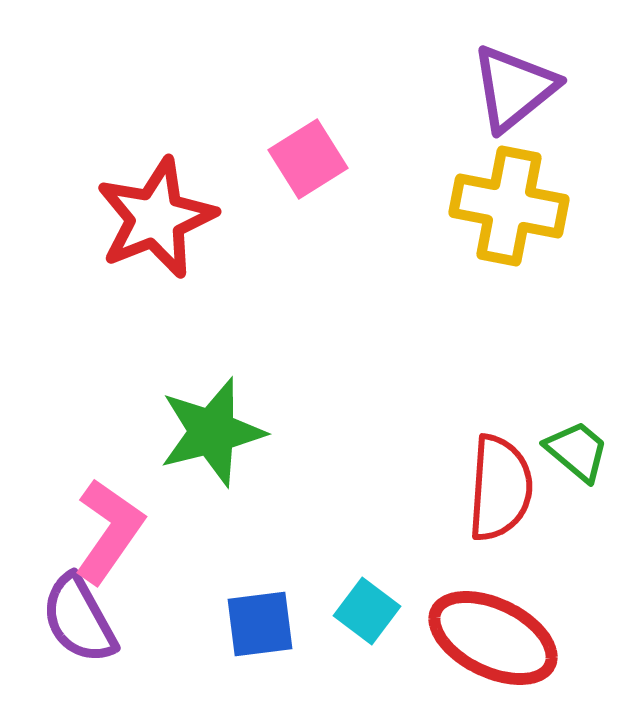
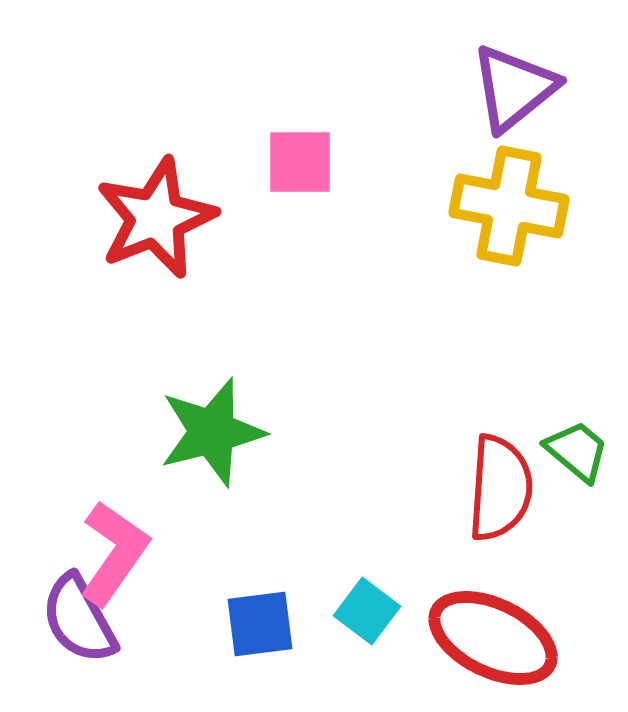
pink square: moved 8 px left, 3 px down; rotated 32 degrees clockwise
pink L-shape: moved 5 px right, 22 px down
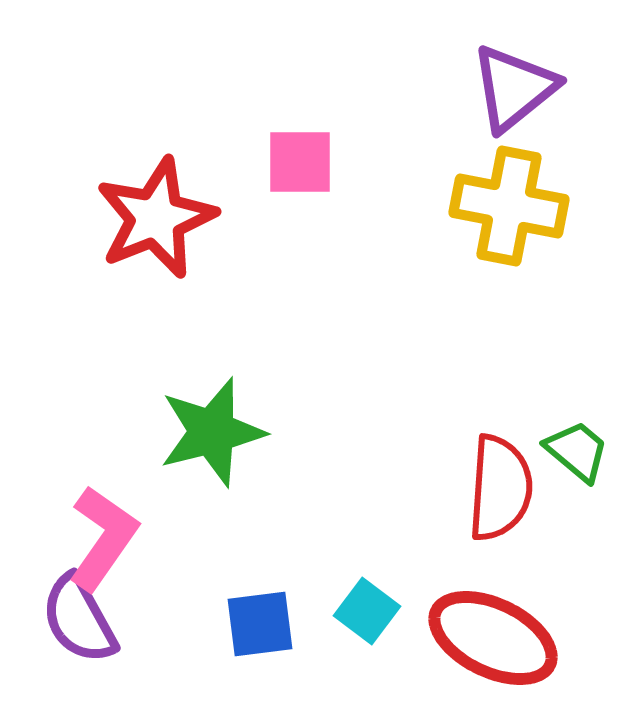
pink L-shape: moved 11 px left, 15 px up
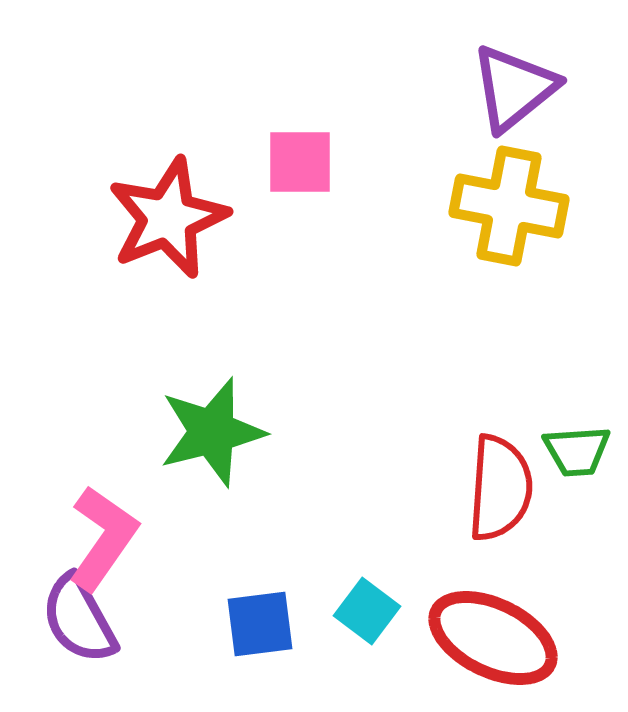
red star: moved 12 px right
green trapezoid: rotated 136 degrees clockwise
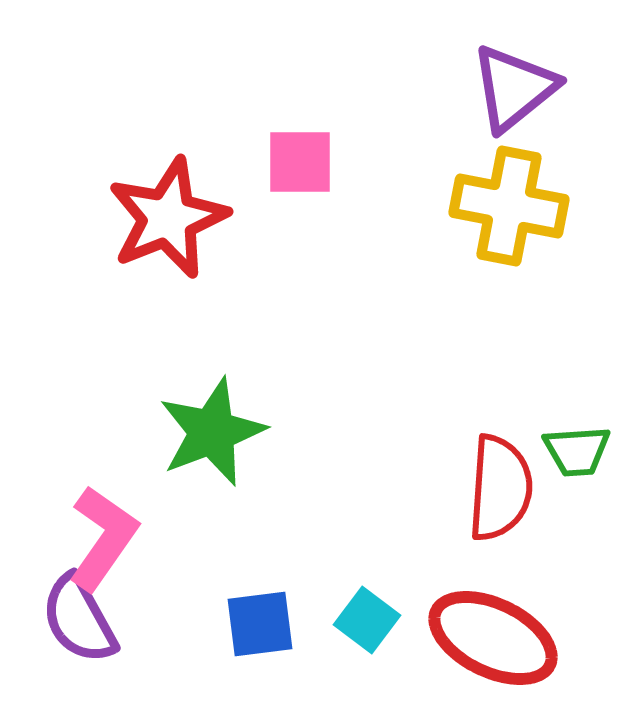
green star: rotated 7 degrees counterclockwise
cyan square: moved 9 px down
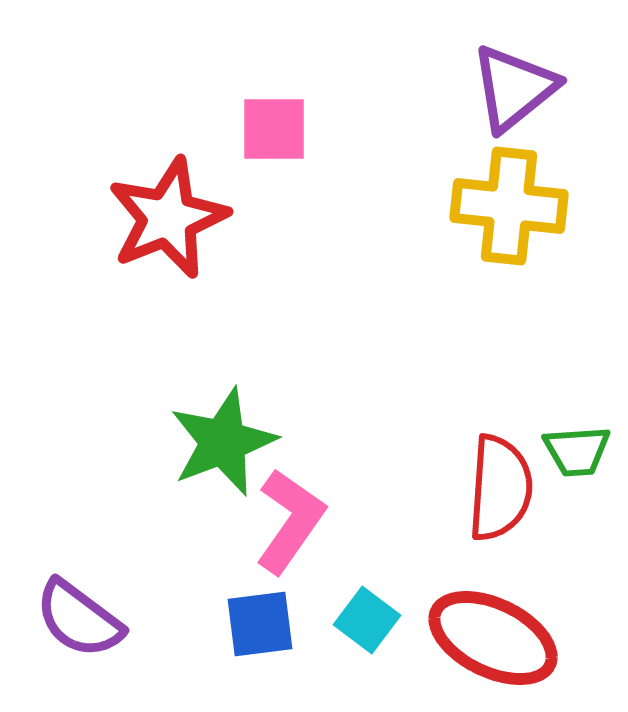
pink square: moved 26 px left, 33 px up
yellow cross: rotated 5 degrees counterclockwise
green star: moved 11 px right, 10 px down
pink L-shape: moved 187 px right, 17 px up
purple semicircle: rotated 24 degrees counterclockwise
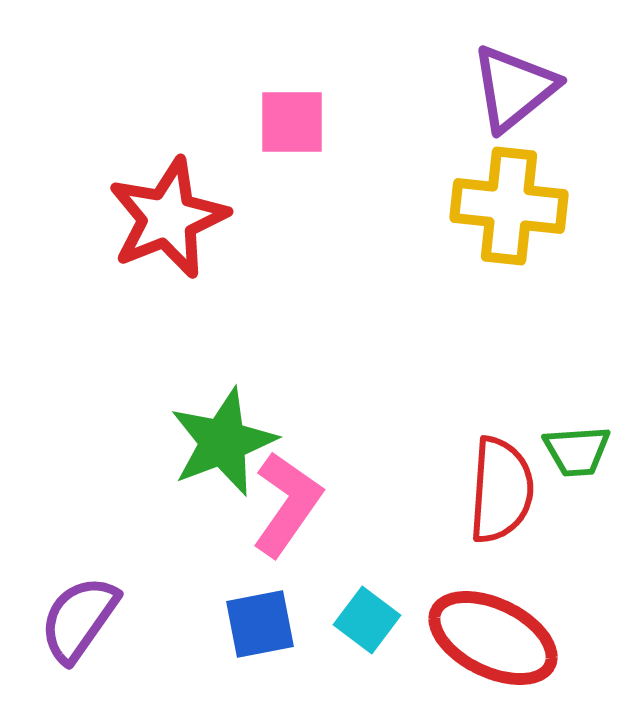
pink square: moved 18 px right, 7 px up
red semicircle: moved 1 px right, 2 px down
pink L-shape: moved 3 px left, 17 px up
purple semicircle: rotated 88 degrees clockwise
blue square: rotated 4 degrees counterclockwise
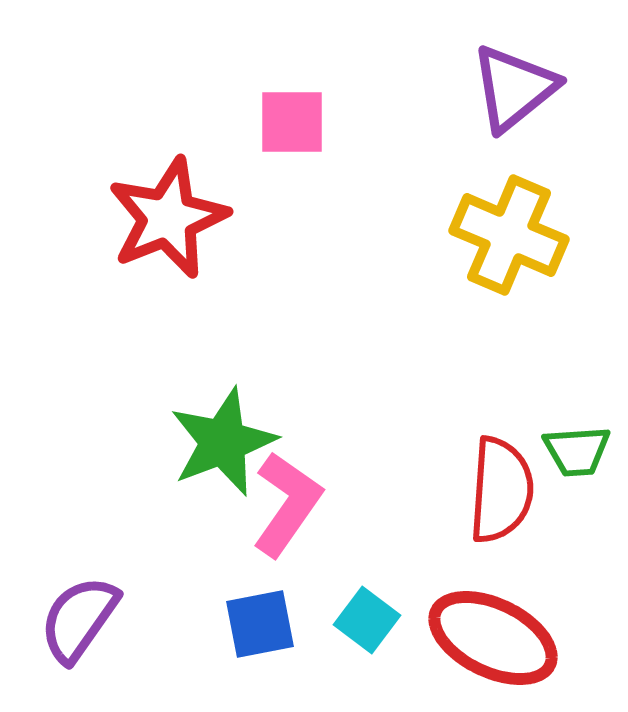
yellow cross: moved 29 px down; rotated 17 degrees clockwise
